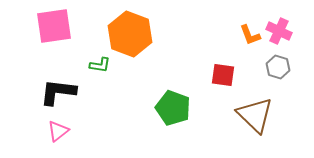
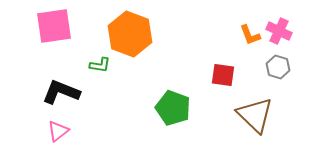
black L-shape: moved 3 px right; rotated 15 degrees clockwise
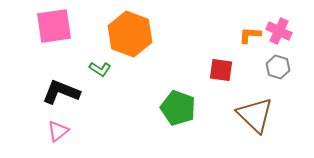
orange L-shape: rotated 115 degrees clockwise
green L-shape: moved 4 px down; rotated 25 degrees clockwise
red square: moved 2 px left, 5 px up
green pentagon: moved 5 px right
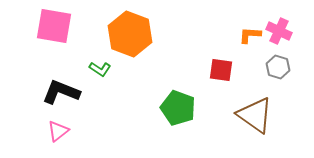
pink square: rotated 18 degrees clockwise
brown triangle: rotated 9 degrees counterclockwise
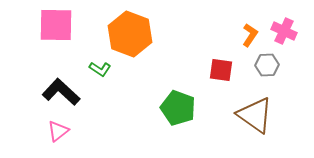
pink square: moved 2 px right, 1 px up; rotated 9 degrees counterclockwise
pink cross: moved 5 px right
orange L-shape: rotated 120 degrees clockwise
gray hexagon: moved 11 px left, 2 px up; rotated 20 degrees counterclockwise
black L-shape: rotated 21 degrees clockwise
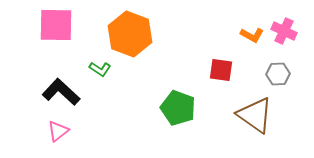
orange L-shape: moved 2 px right; rotated 85 degrees clockwise
gray hexagon: moved 11 px right, 9 px down
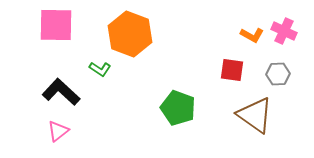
red square: moved 11 px right
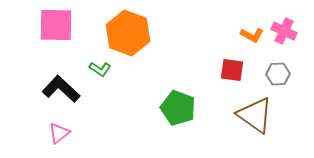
orange hexagon: moved 2 px left, 1 px up
black L-shape: moved 3 px up
pink triangle: moved 1 px right, 2 px down
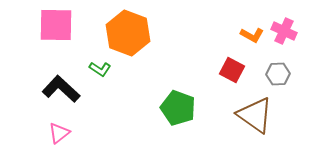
red square: rotated 20 degrees clockwise
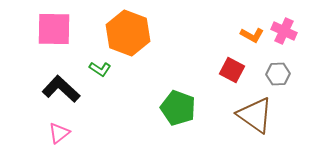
pink square: moved 2 px left, 4 px down
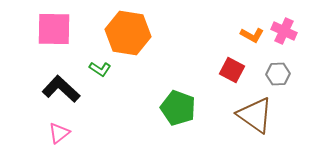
orange hexagon: rotated 12 degrees counterclockwise
